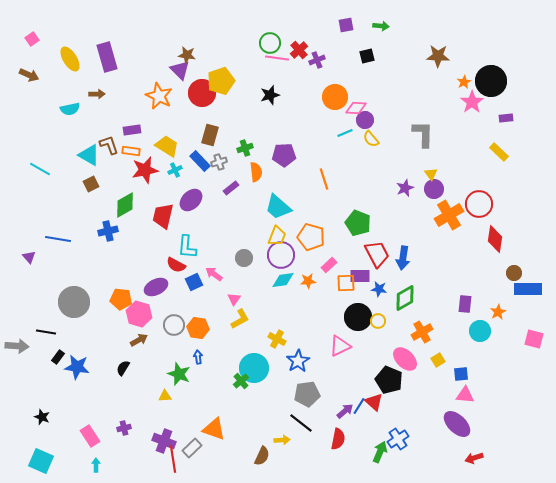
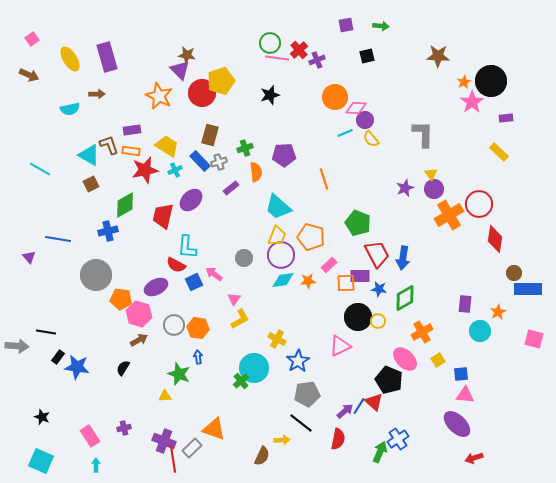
gray circle at (74, 302): moved 22 px right, 27 px up
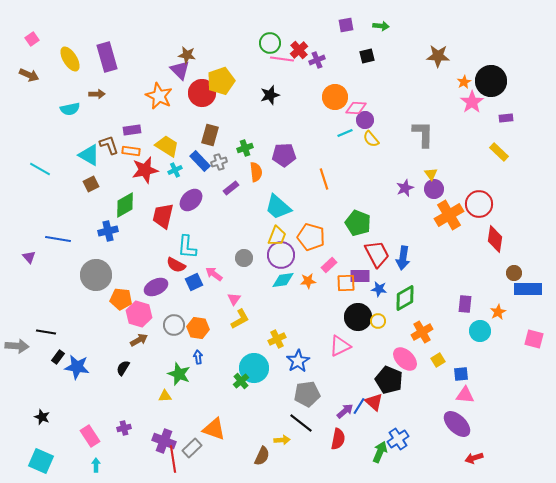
pink line at (277, 58): moved 5 px right, 1 px down
yellow cross at (277, 339): rotated 36 degrees clockwise
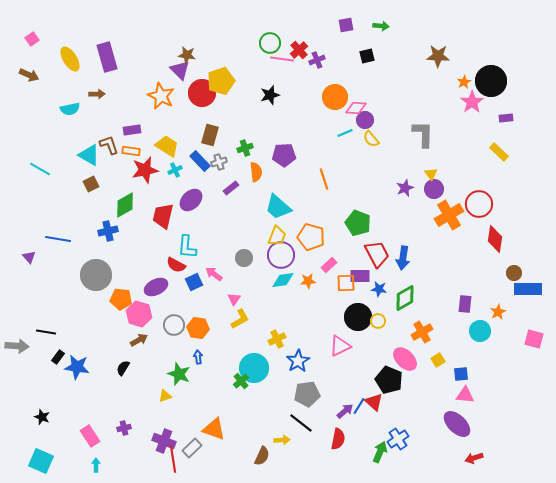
orange star at (159, 96): moved 2 px right
yellow triangle at (165, 396): rotated 16 degrees counterclockwise
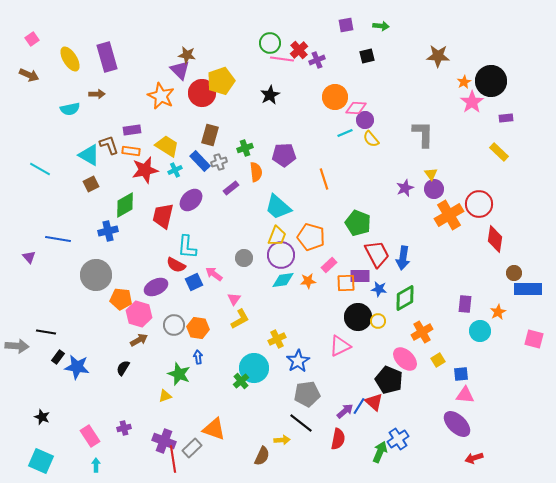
black star at (270, 95): rotated 12 degrees counterclockwise
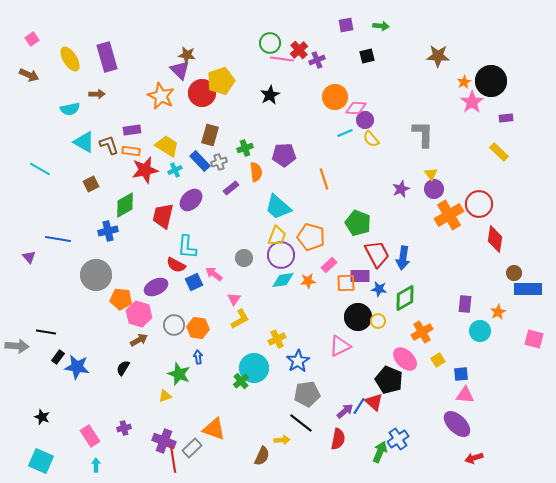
cyan triangle at (89, 155): moved 5 px left, 13 px up
purple star at (405, 188): moved 4 px left, 1 px down
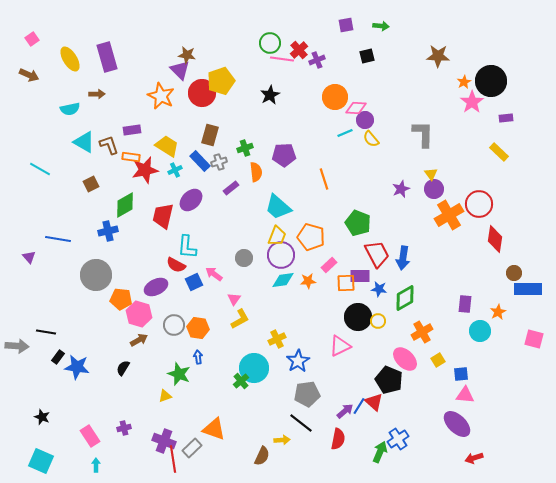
orange rectangle at (131, 151): moved 6 px down
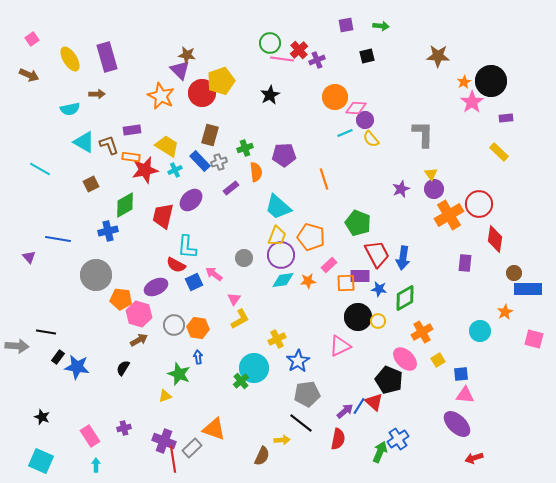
purple rectangle at (465, 304): moved 41 px up
orange star at (498, 312): moved 7 px right
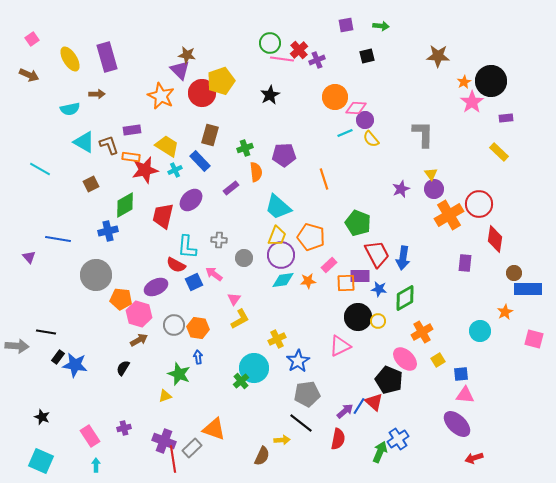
gray cross at (219, 162): moved 78 px down; rotated 21 degrees clockwise
blue star at (77, 367): moved 2 px left, 2 px up
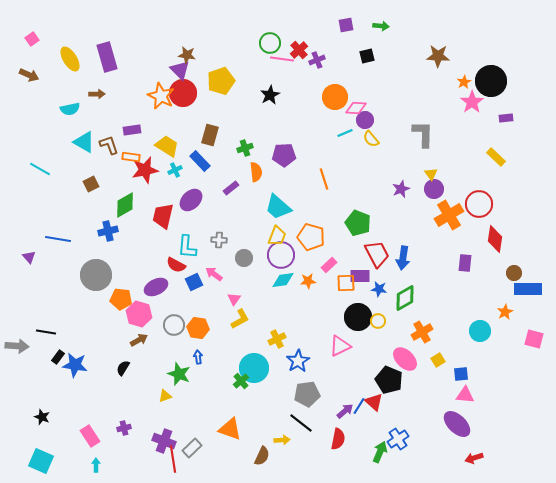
red circle at (202, 93): moved 19 px left
yellow rectangle at (499, 152): moved 3 px left, 5 px down
orange triangle at (214, 429): moved 16 px right
